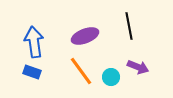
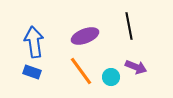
purple arrow: moved 2 px left
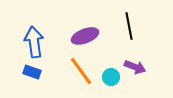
purple arrow: moved 1 px left
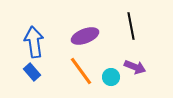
black line: moved 2 px right
blue rectangle: rotated 30 degrees clockwise
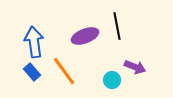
black line: moved 14 px left
orange line: moved 17 px left
cyan circle: moved 1 px right, 3 px down
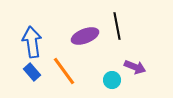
blue arrow: moved 2 px left
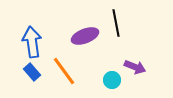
black line: moved 1 px left, 3 px up
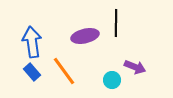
black line: rotated 12 degrees clockwise
purple ellipse: rotated 8 degrees clockwise
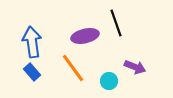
black line: rotated 20 degrees counterclockwise
orange line: moved 9 px right, 3 px up
cyan circle: moved 3 px left, 1 px down
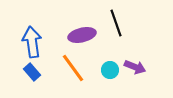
purple ellipse: moved 3 px left, 1 px up
cyan circle: moved 1 px right, 11 px up
